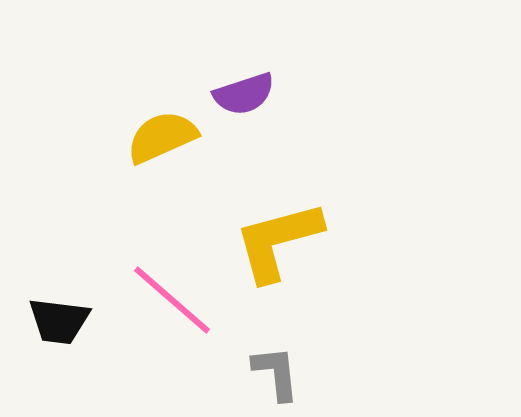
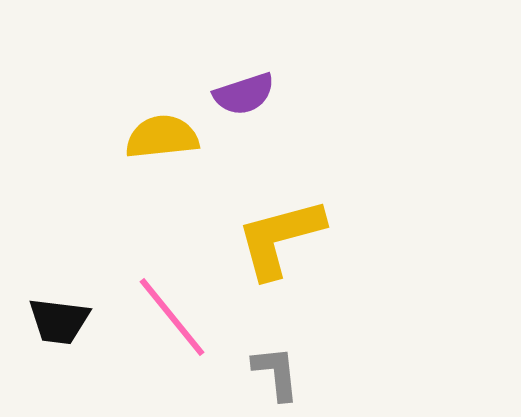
yellow semicircle: rotated 18 degrees clockwise
yellow L-shape: moved 2 px right, 3 px up
pink line: moved 17 px down; rotated 10 degrees clockwise
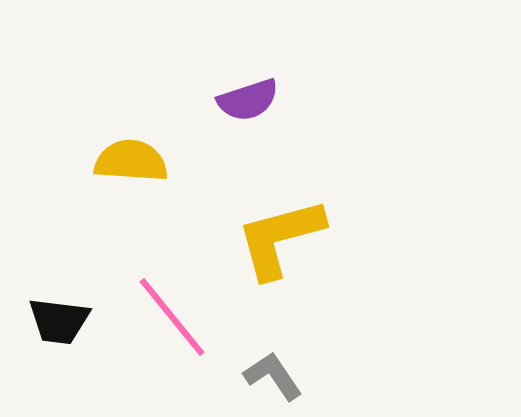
purple semicircle: moved 4 px right, 6 px down
yellow semicircle: moved 31 px left, 24 px down; rotated 10 degrees clockwise
gray L-shape: moved 3 px left, 3 px down; rotated 28 degrees counterclockwise
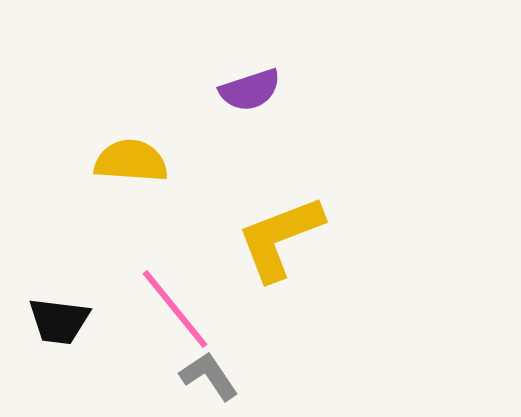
purple semicircle: moved 2 px right, 10 px up
yellow L-shape: rotated 6 degrees counterclockwise
pink line: moved 3 px right, 8 px up
gray L-shape: moved 64 px left
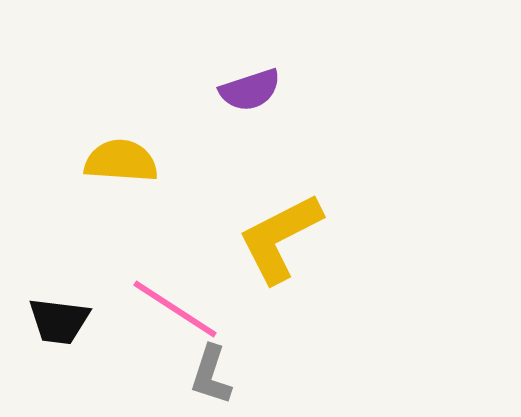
yellow semicircle: moved 10 px left
yellow L-shape: rotated 6 degrees counterclockwise
pink line: rotated 18 degrees counterclockwise
gray L-shape: moved 2 px right, 1 px up; rotated 128 degrees counterclockwise
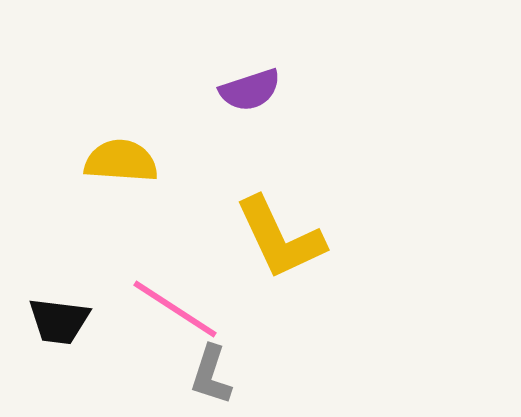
yellow L-shape: rotated 88 degrees counterclockwise
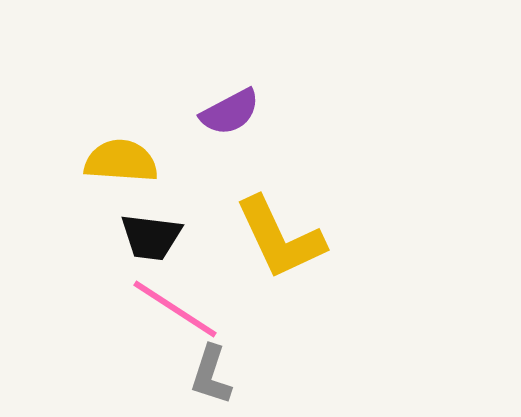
purple semicircle: moved 20 px left, 22 px down; rotated 10 degrees counterclockwise
black trapezoid: moved 92 px right, 84 px up
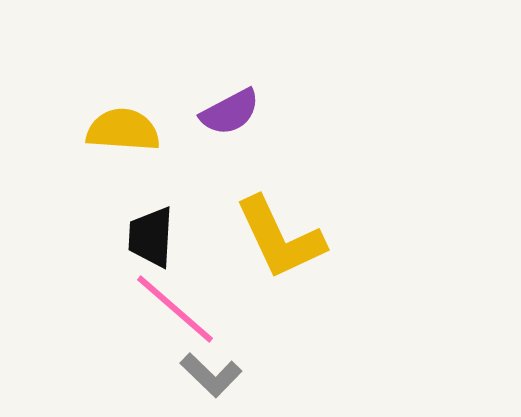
yellow semicircle: moved 2 px right, 31 px up
black trapezoid: rotated 86 degrees clockwise
pink line: rotated 8 degrees clockwise
gray L-shape: rotated 64 degrees counterclockwise
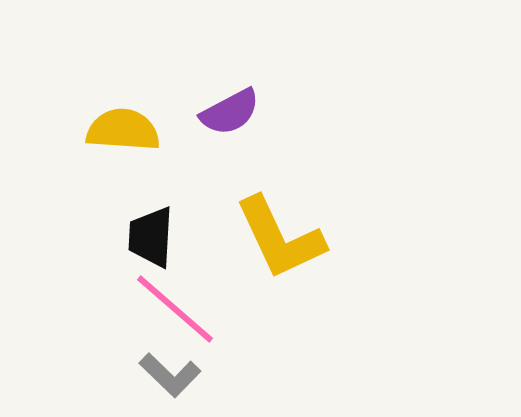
gray L-shape: moved 41 px left
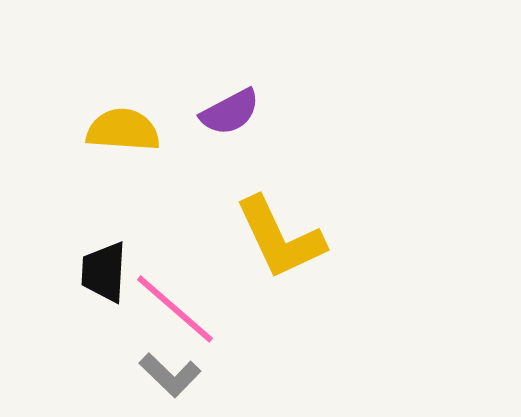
black trapezoid: moved 47 px left, 35 px down
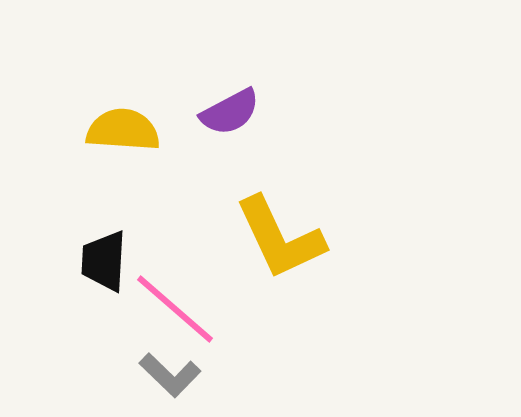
black trapezoid: moved 11 px up
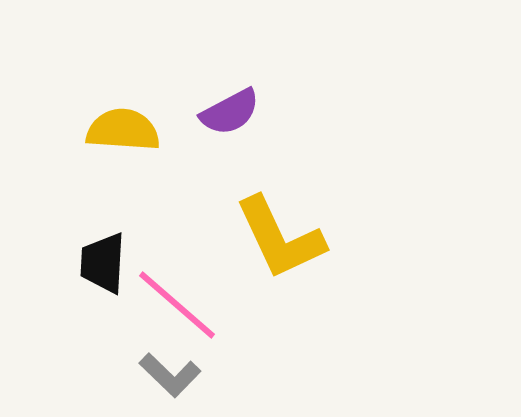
black trapezoid: moved 1 px left, 2 px down
pink line: moved 2 px right, 4 px up
